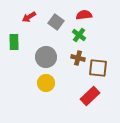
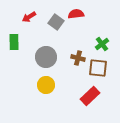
red semicircle: moved 8 px left, 1 px up
green cross: moved 23 px right, 9 px down; rotated 16 degrees clockwise
yellow circle: moved 2 px down
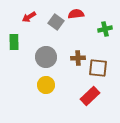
green cross: moved 3 px right, 15 px up; rotated 24 degrees clockwise
brown cross: rotated 16 degrees counterclockwise
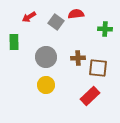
green cross: rotated 16 degrees clockwise
